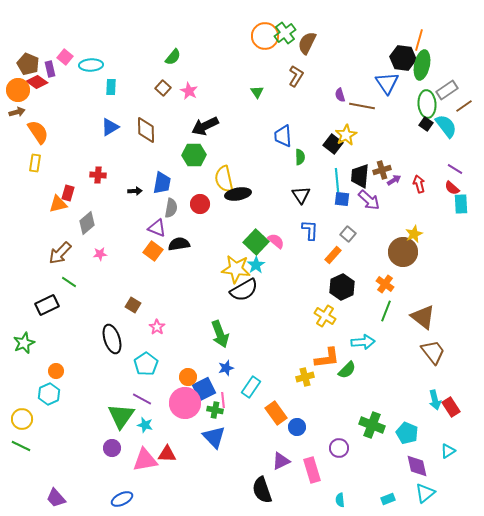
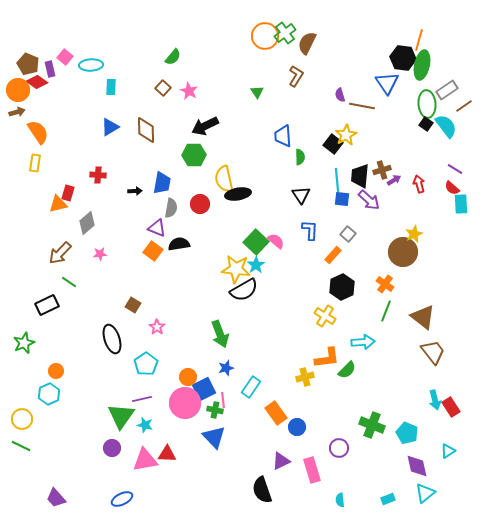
purple line at (142, 399): rotated 42 degrees counterclockwise
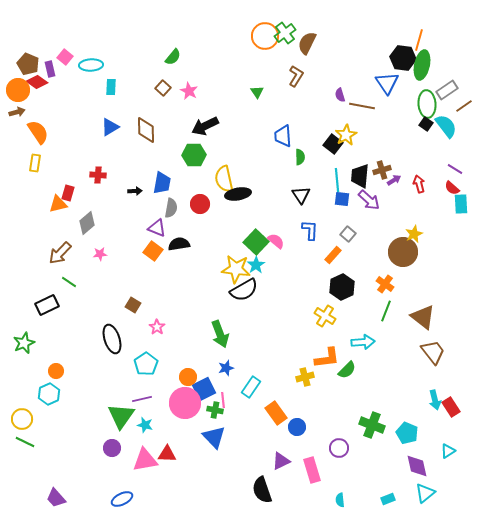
green line at (21, 446): moved 4 px right, 4 px up
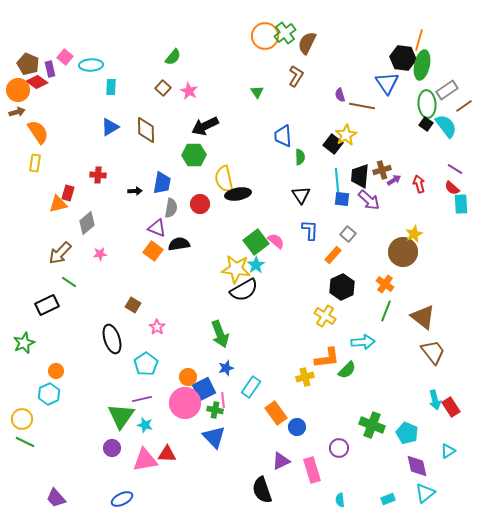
green square at (256, 242): rotated 10 degrees clockwise
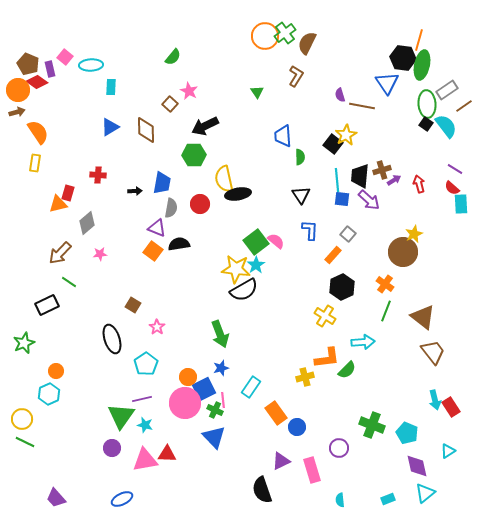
brown square at (163, 88): moved 7 px right, 16 px down
blue star at (226, 368): moved 5 px left
green cross at (215, 410): rotated 14 degrees clockwise
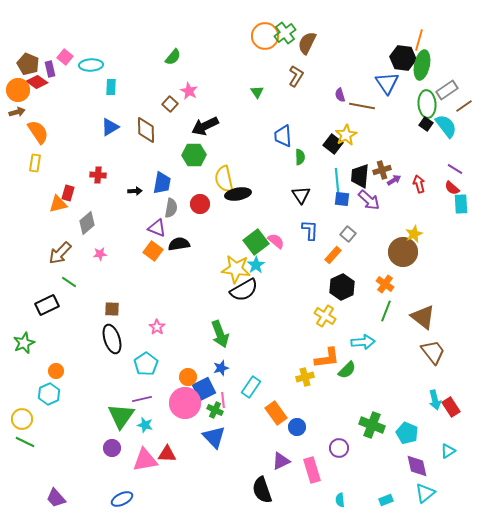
brown square at (133, 305): moved 21 px left, 4 px down; rotated 28 degrees counterclockwise
cyan rectangle at (388, 499): moved 2 px left, 1 px down
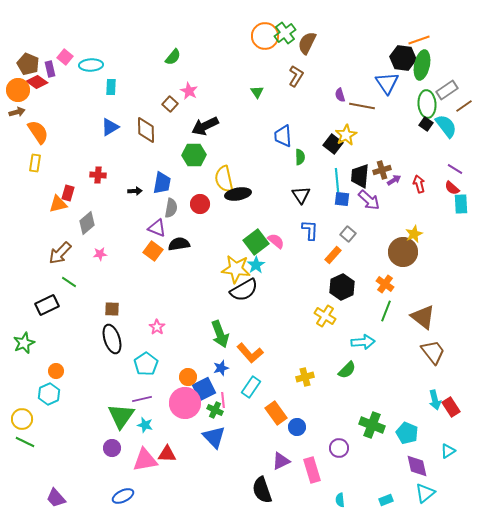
orange line at (419, 40): rotated 55 degrees clockwise
orange L-shape at (327, 358): moved 77 px left, 5 px up; rotated 56 degrees clockwise
blue ellipse at (122, 499): moved 1 px right, 3 px up
